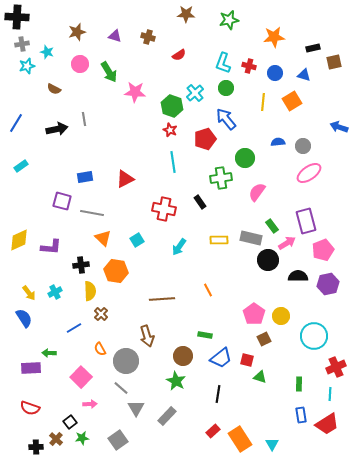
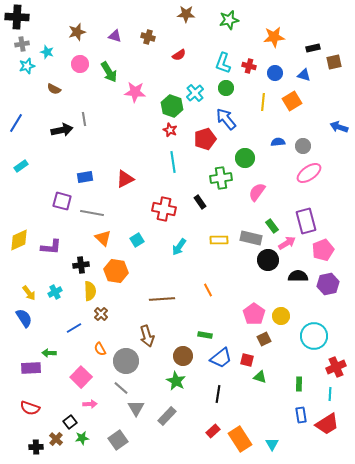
black arrow at (57, 129): moved 5 px right, 1 px down
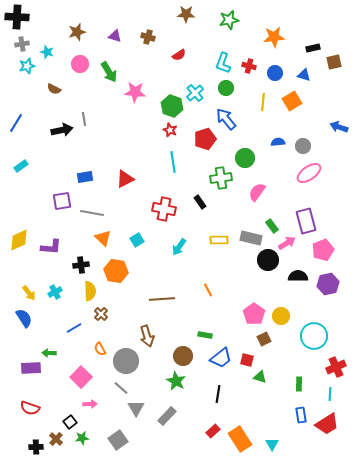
purple square at (62, 201): rotated 24 degrees counterclockwise
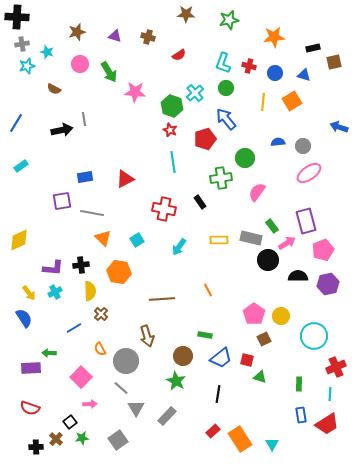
purple L-shape at (51, 247): moved 2 px right, 21 px down
orange hexagon at (116, 271): moved 3 px right, 1 px down
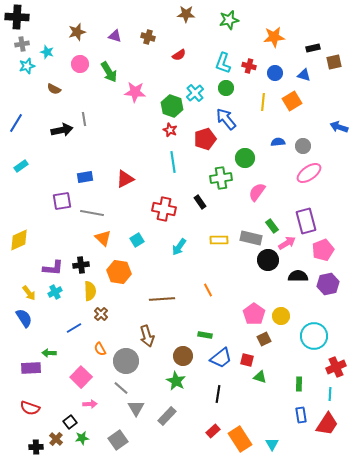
red trapezoid at (327, 424): rotated 25 degrees counterclockwise
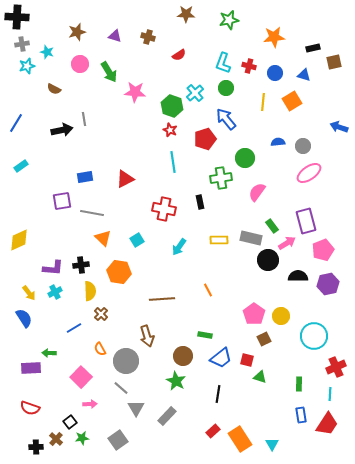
black rectangle at (200, 202): rotated 24 degrees clockwise
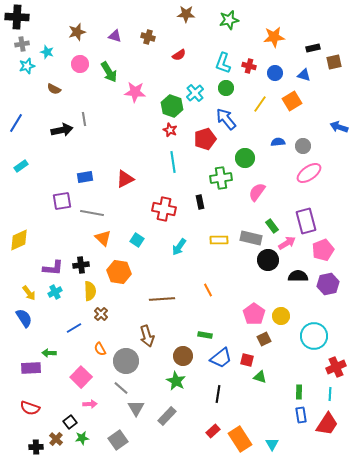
yellow line at (263, 102): moved 3 px left, 2 px down; rotated 30 degrees clockwise
cyan square at (137, 240): rotated 24 degrees counterclockwise
green rectangle at (299, 384): moved 8 px down
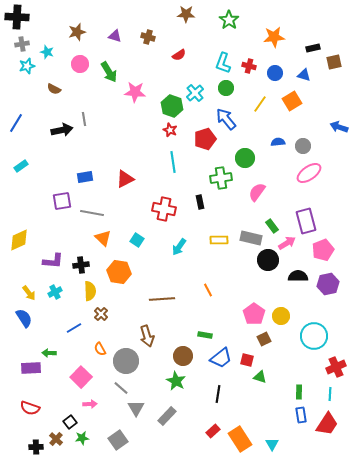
green star at (229, 20): rotated 24 degrees counterclockwise
purple L-shape at (53, 268): moved 7 px up
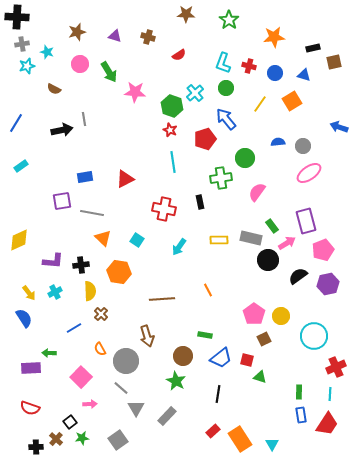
black semicircle at (298, 276): rotated 36 degrees counterclockwise
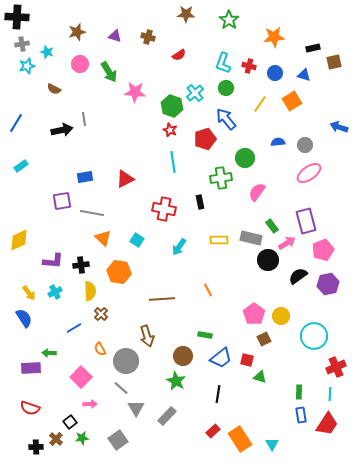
gray circle at (303, 146): moved 2 px right, 1 px up
